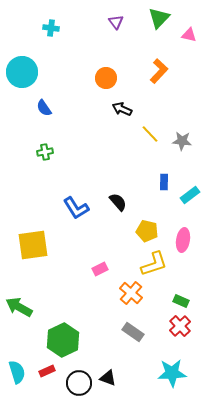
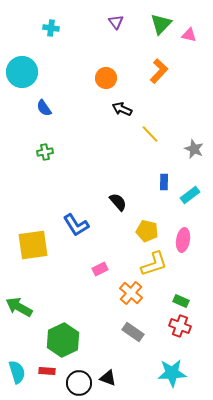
green triangle: moved 2 px right, 6 px down
gray star: moved 12 px right, 8 px down; rotated 18 degrees clockwise
blue L-shape: moved 17 px down
red cross: rotated 25 degrees counterclockwise
red rectangle: rotated 28 degrees clockwise
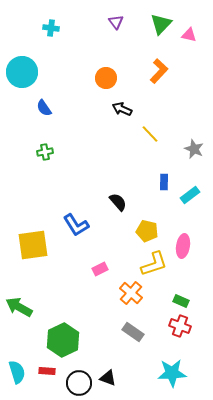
pink ellipse: moved 6 px down
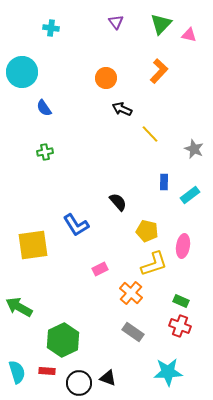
cyan star: moved 4 px left, 1 px up
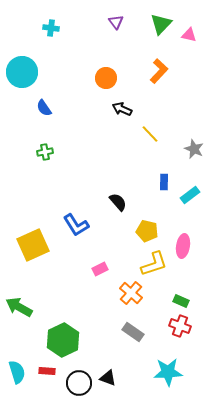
yellow square: rotated 16 degrees counterclockwise
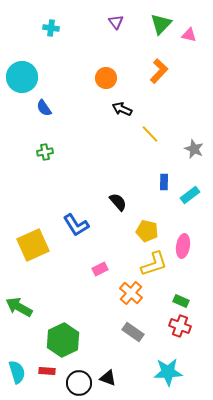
cyan circle: moved 5 px down
